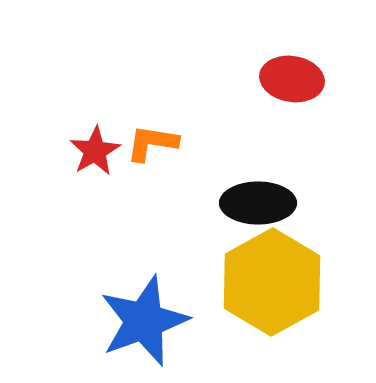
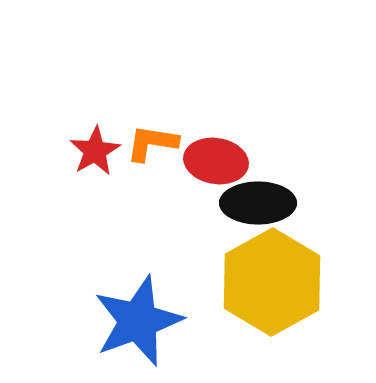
red ellipse: moved 76 px left, 82 px down
blue star: moved 6 px left
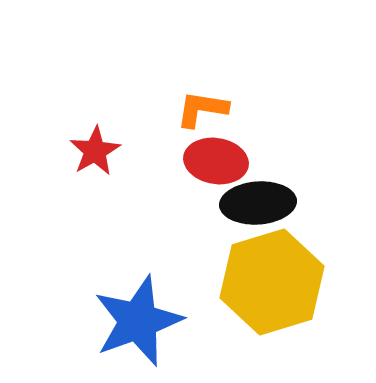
orange L-shape: moved 50 px right, 34 px up
black ellipse: rotated 4 degrees counterclockwise
yellow hexagon: rotated 12 degrees clockwise
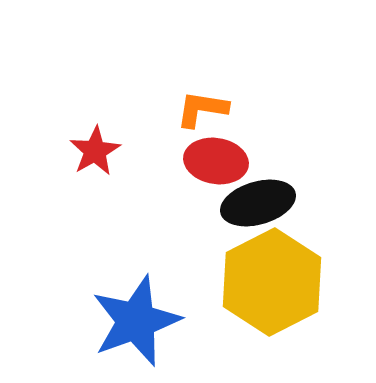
black ellipse: rotated 12 degrees counterclockwise
yellow hexagon: rotated 10 degrees counterclockwise
blue star: moved 2 px left
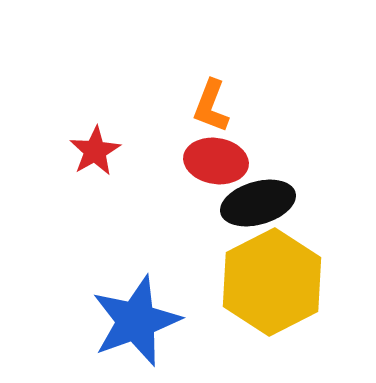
orange L-shape: moved 9 px right, 3 px up; rotated 78 degrees counterclockwise
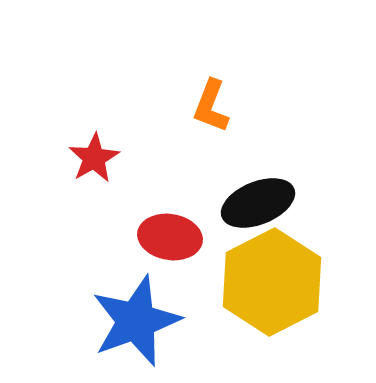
red star: moved 1 px left, 7 px down
red ellipse: moved 46 px left, 76 px down
black ellipse: rotated 6 degrees counterclockwise
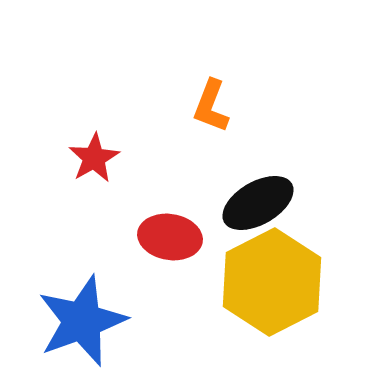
black ellipse: rotated 8 degrees counterclockwise
blue star: moved 54 px left
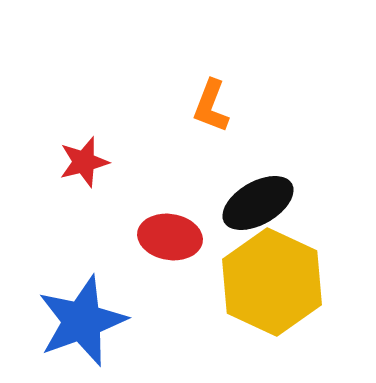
red star: moved 10 px left, 4 px down; rotated 15 degrees clockwise
yellow hexagon: rotated 8 degrees counterclockwise
